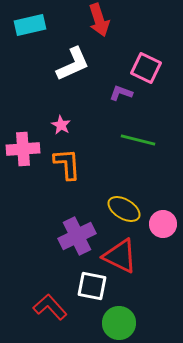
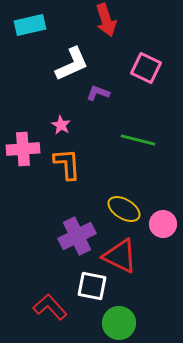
red arrow: moved 7 px right
white L-shape: moved 1 px left
purple L-shape: moved 23 px left
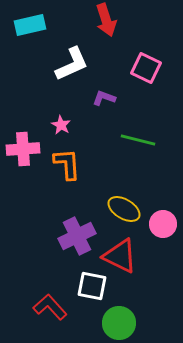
purple L-shape: moved 6 px right, 5 px down
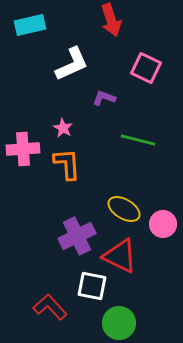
red arrow: moved 5 px right
pink star: moved 2 px right, 3 px down
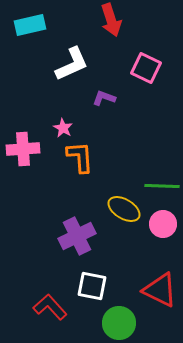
green line: moved 24 px right, 46 px down; rotated 12 degrees counterclockwise
orange L-shape: moved 13 px right, 7 px up
red triangle: moved 40 px right, 34 px down
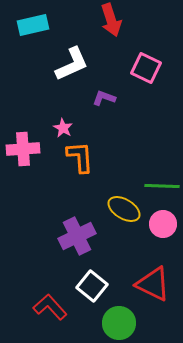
cyan rectangle: moved 3 px right
white square: rotated 28 degrees clockwise
red triangle: moved 7 px left, 6 px up
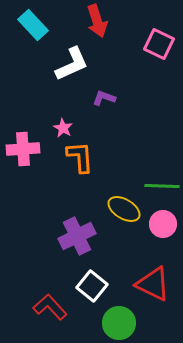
red arrow: moved 14 px left, 1 px down
cyan rectangle: rotated 60 degrees clockwise
pink square: moved 13 px right, 24 px up
